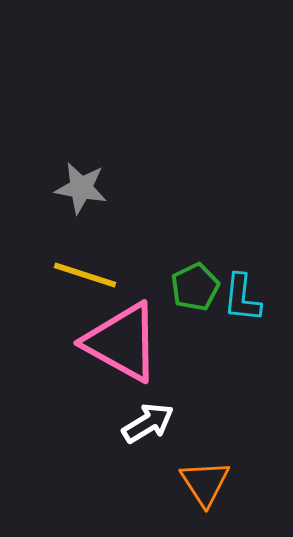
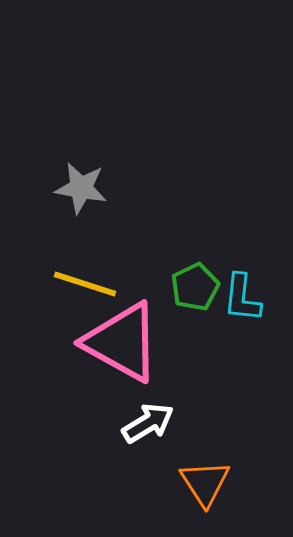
yellow line: moved 9 px down
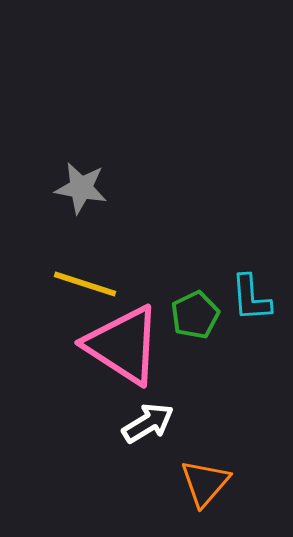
green pentagon: moved 28 px down
cyan L-shape: moved 9 px right; rotated 10 degrees counterclockwise
pink triangle: moved 1 px right, 3 px down; rotated 4 degrees clockwise
orange triangle: rotated 14 degrees clockwise
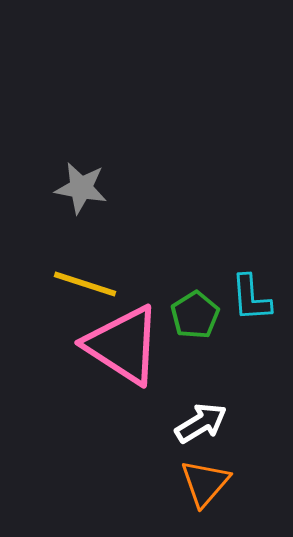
green pentagon: rotated 6 degrees counterclockwise
white arrow: moved 53 px right
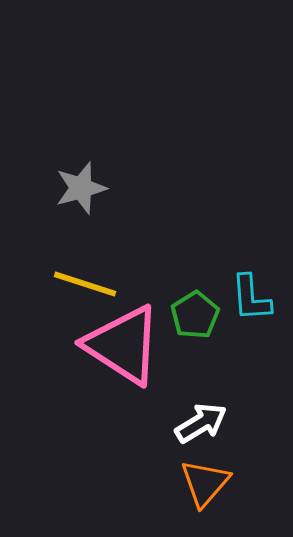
gray star: rotated 26 degrees counterclockwise
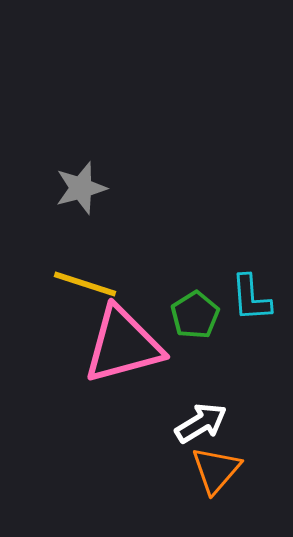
pink triangle: rotated 48 degrees counterclockwise
orange triangle: moved 11 px right, 13 px up
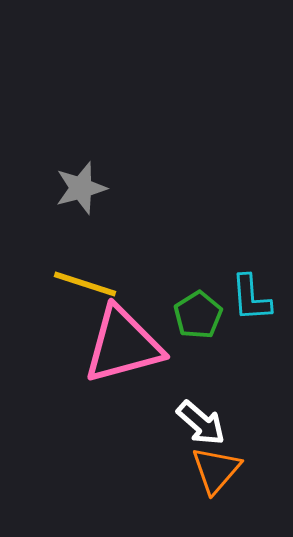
green pentagon: moved 3 px right
white arrow: rotated 72 degrees clockwise
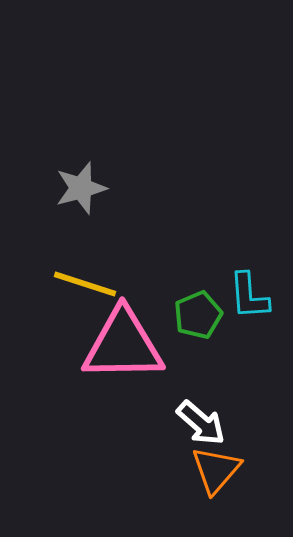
cyan L-shape: moved 2 px left, 2 px up
green pentagon: rotated 9 degrees clockwise
pink triangle: rotated 14 degrees clockwise
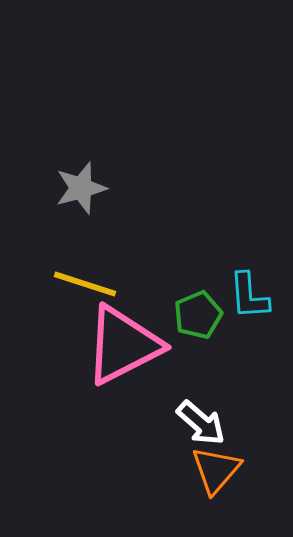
pink triangle: rotated 26 degrees counterclockwise
